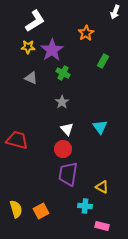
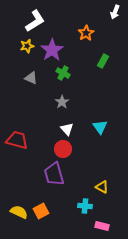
yellow star: moved 1 px left, 1 px up; rotated 16 degrees counterclockwise
purple trapezoid: moved 14 px left; rotated 25 degrees counterclockwise
yellow semicircle: moved 3 px right, 3 px down; rotated 48 degrees counterclockwise
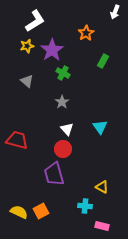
gray triangle: moved 4 px left, 3 px down; rotated 16 degrees clockwise
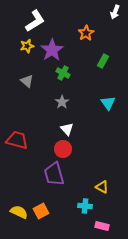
cyan triangle: moved 8 px right, 24 px up
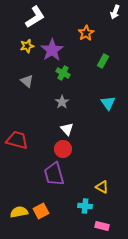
white L-shape: moved 4 px up
yellow semicircle: rotated 36 degrees counterclockwise
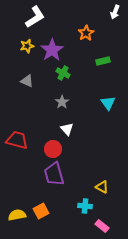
green rectangle: rotated 48 degrees clockwise
gray triangle: rotated 16 degrees counterclockwise
red circle: moved 10 px left
yellow semicircle: moved 2 px left, 3 px down
pink rectangle: rotated 24 degrees clockwise
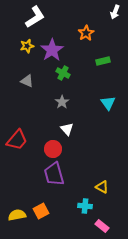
red trapezoid: rotated 115 degrees clockwise
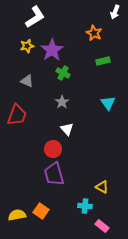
orange star: moved 8 px right; rotated 14 degrees counterclockwise
red trapezoid: moved 25 px up; rotated 20 degrees counterclockwise
orange square: rotated 28 degrees counterclockwise
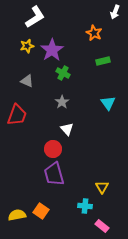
yellow triangle: rotated 32 degrees clockwise
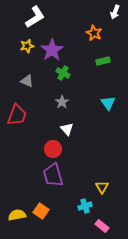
purple trapezoid: moved 1 px left, 1 px down
cyan cross: rotated 24 degrees counterclockwise
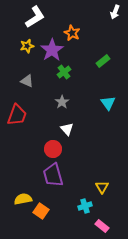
orange star: moved 22 px left
green rectangle: rotated 24 degrees counterclockwise
green cross: moved 1 px right, 1 px up; rotated 24 degrees clockwise
yellow semicircle: moved 6 px right, 16 px up
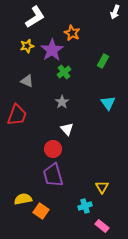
green rectangle: rotated 24 degrees counterclockwise
